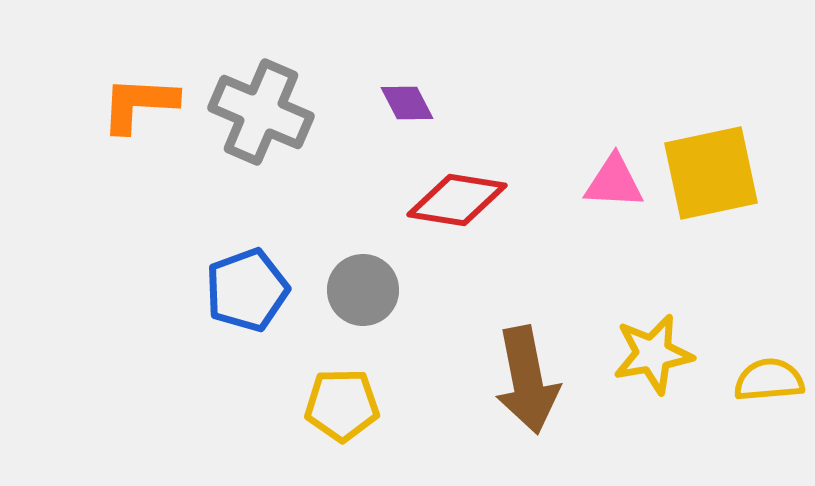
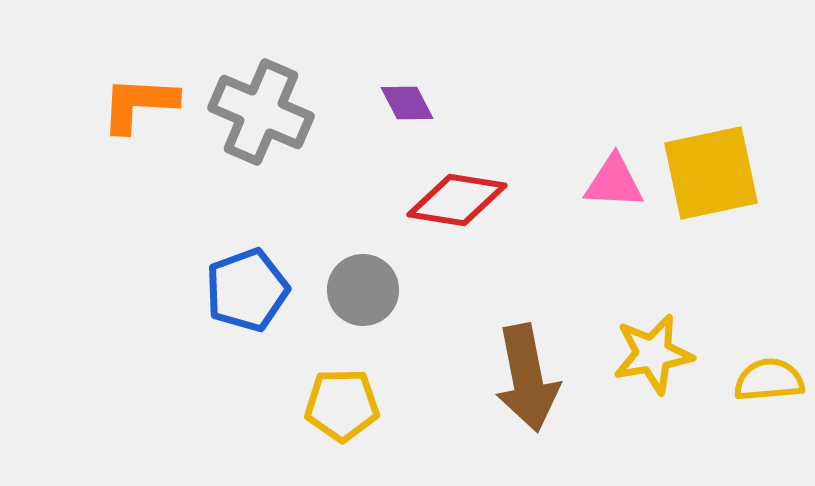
brown arrow: moved 2 px up
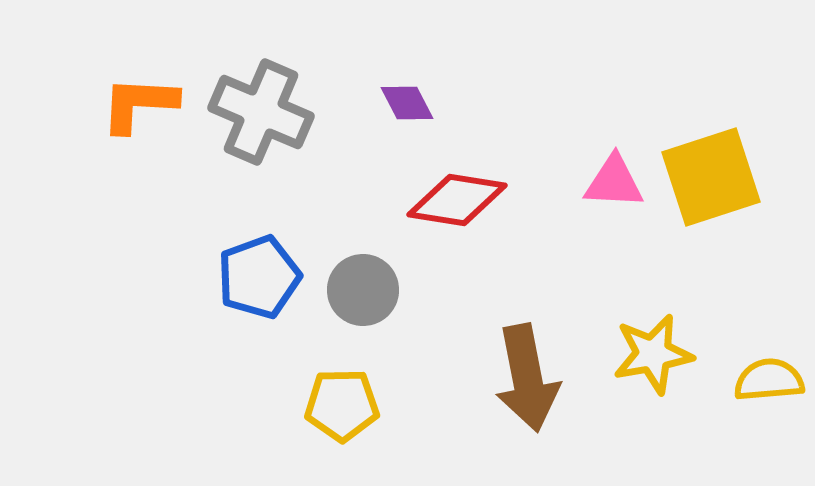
yellow square: moved 4 px down; rotated 6 degrees counterclockwise
blue pentagon: moved 12 px right, 13 px up
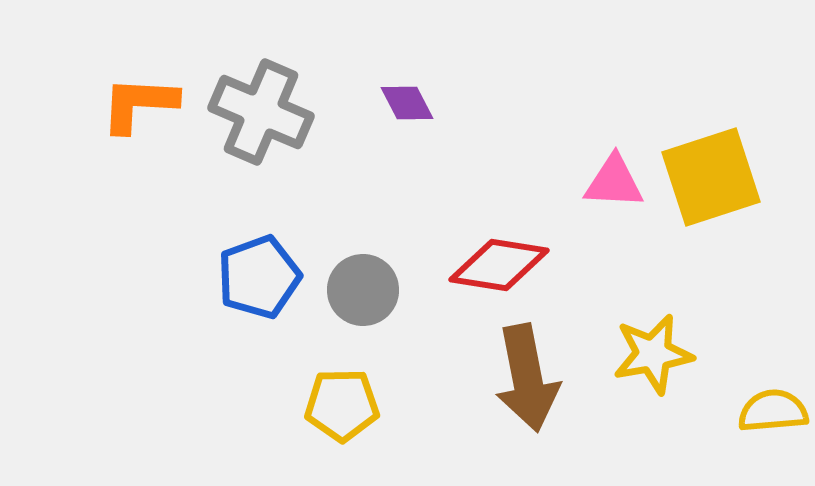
red diamond: moved 42 px right, 65 px down
yellow semicircle: moved 4 px right, 31 px down
